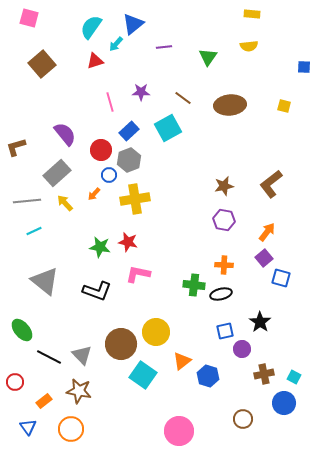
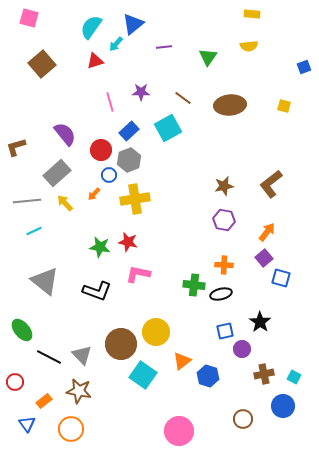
blue square at (304, 67): rotated 24 degrees counterclockwise
blue circle at (284, 403): moved 1 px left, 3 px down
blue triangle at (28, 427): moved 1 px left, 3 px up
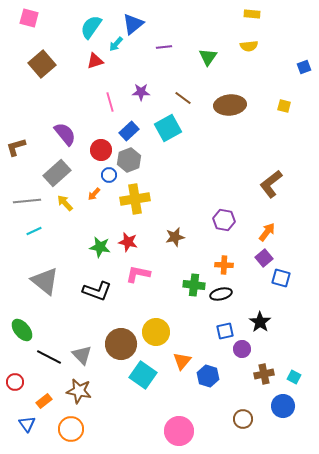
brown star at (224, 186): moved 49 px left, 51 px down
orange triangle at (182, 361): rotated 12 degrees counterclockwise
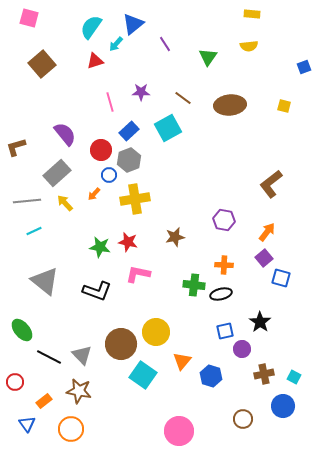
purple line at (164, 47): moved 1 px right, 3 px up; rotated 63 degrees clockwise
blue hexagon at (208, 376): moved 3 px right
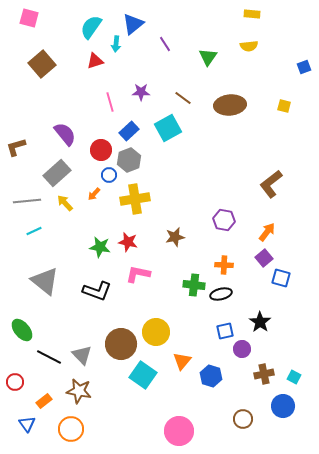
cyan arrow at (116, 44): rotated 35 degrees counterclockwise
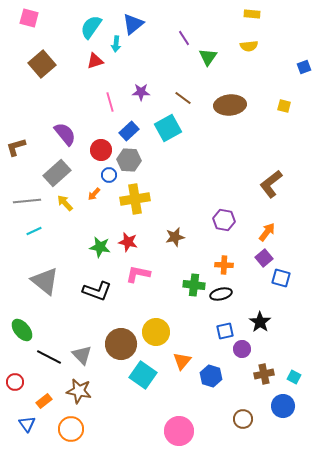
purple line at (165, 44): moved 19 px right, 6 px up
gray hexagon at (129, 160): rotated 25 degrees clockwise
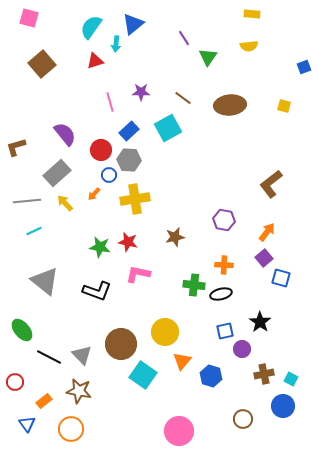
yellow circle at (156, 332): moved 9 px right
cyan square at (294, 377): moved 3 px left, 2 px down
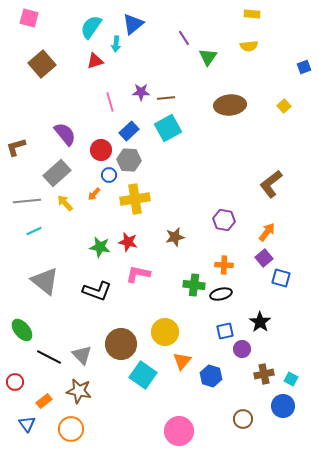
brown line at (183, 98): moved 17 px left; rotated 42 degrees counterclockwise
yellow square at (284, 106): rotated 32 degrees clockwise
